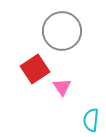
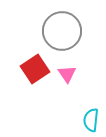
pink triangle: moved 5 px right, 13 px up
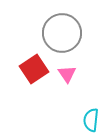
gray circle: moved 2 px down
red square: moved 1 px left
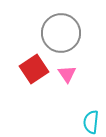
gray circle: moved 1 px left
cyan semicircle: moved 2 px down
